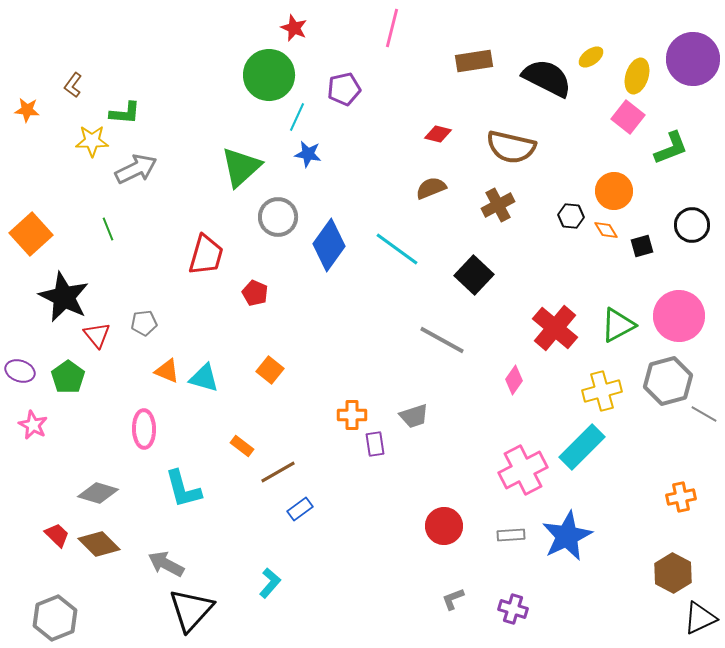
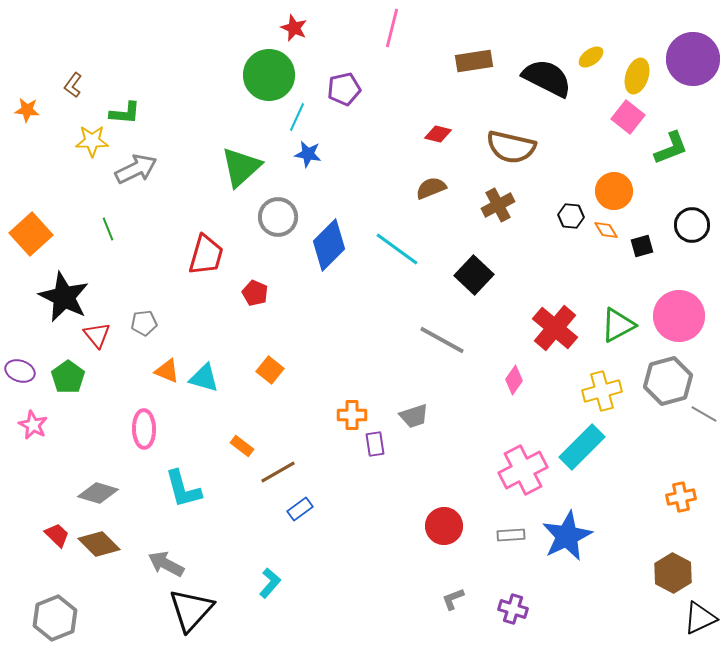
blue diamond at (329, 245): rotated 9 degrees clockwise
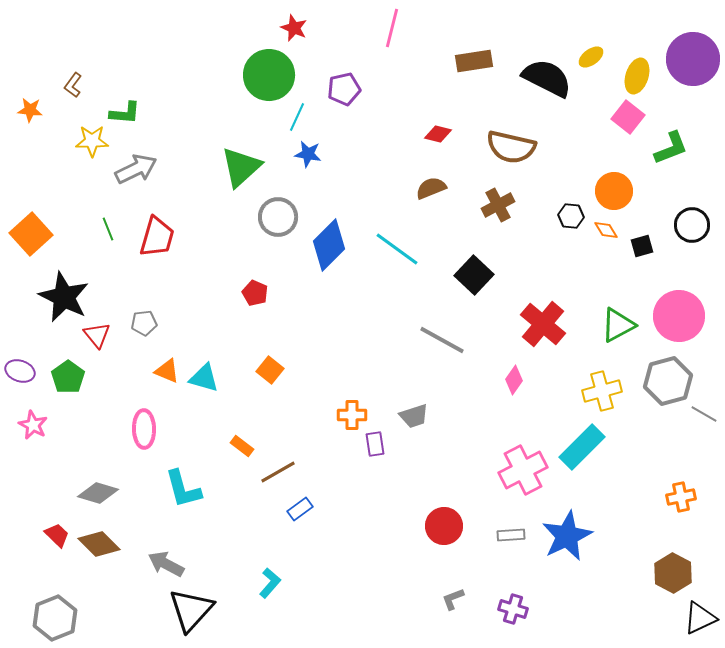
orange star at (27, 110): moved 3 px right
red trapezoid at (206, 255): moved 49 px left, 18 px up
red cross at (555, 328): moved 12 px left, 4 px up
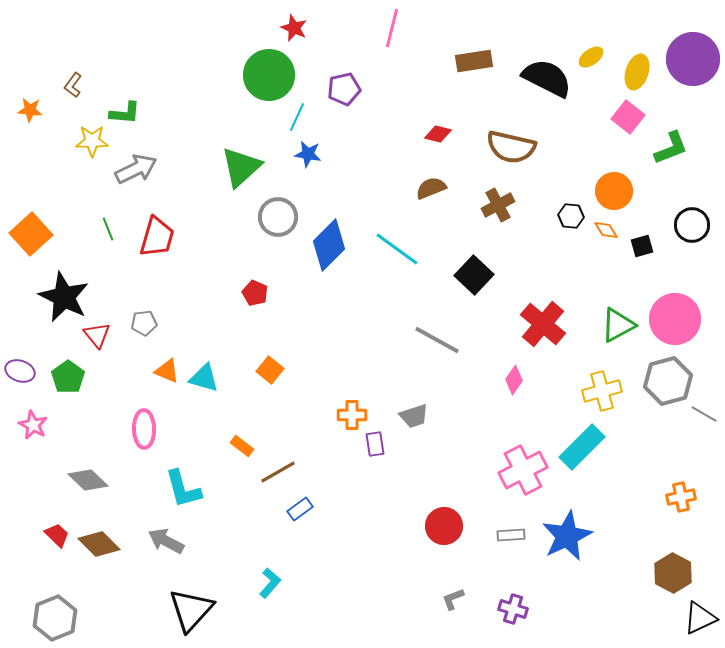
yellow ellipse at (637, 76): moved 4 px up
pink circle at (679, 316): moved 4 px left, 3 px down
gray line at (442, 340): moved 5 px left
gray diamond at (98, 493): moved 10 px left, 13 px up; rotated 27 degrees clockwise
gray arrow at (166, 564): moved 23 px up
